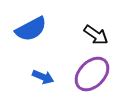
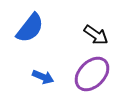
blue semicircle: moved 1 px left, 1 px up; rotated 24 degrees counterclockwise
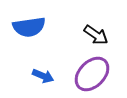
blue semicircle: moved 1 px left, 1 px up; rotated 44 degrees clockwise
blue arrow: moved 1 px up
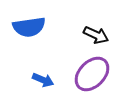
black arrow: rotated 10 degrees counterclockwise
blue arrow: moved 4 px down
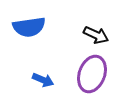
purple ellipse: rotated 24 degrees counterclockwise
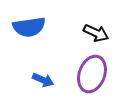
black arrow: moved 2 px up
